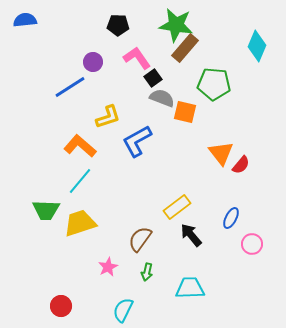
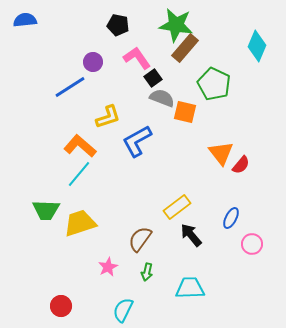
black pentagon: rotated 10 degrees clockwise
green pentagon: rotated 20 degrees clockwise
cyan line: moved 1 px left, 7 px up
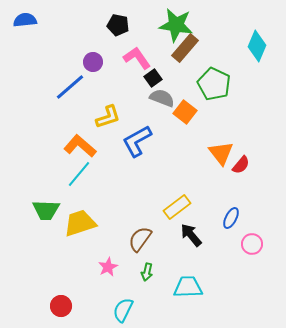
blue line: rotated 8 degrees counterclockwise
orange square: rotated 25 degrees clockwise
cyan trapezoid: moved 2 px left, 1 px up
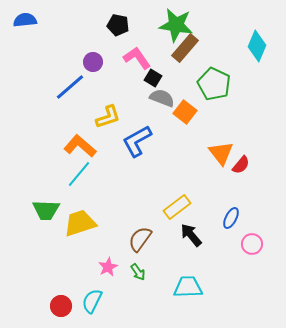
black square: rotated 24 degrees counterclockwise
green arrow: moved 9 px left; rotated 48 degrees counterclockwise
cyan semicircle: moved 31 px left, 9 px up
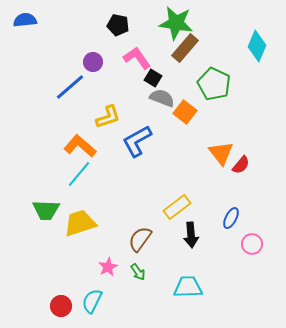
green star: moved 2 px up
black arrow: rotated 145 degrees counterclockwise
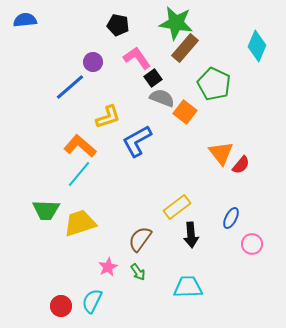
black square: rotated 24 degrees clockwise
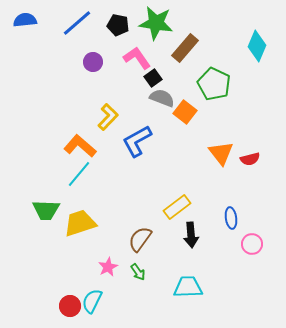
green star: moved 20 px left
blue line: moved 7 px right, 64 px up
yellow L-shape: rotated 28 degrees counterclockwise
red semicircle: moved 9 px right, 6 px up; rotated 36 degrees clockwise
blue ellipse: rotated 35 degrees counterclockwise
red circle: moved 9 px right
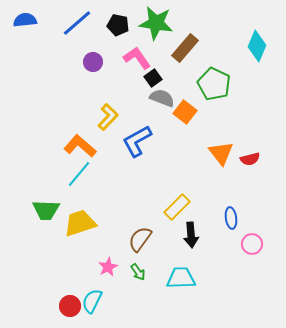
yellow rectangle: rotated 8 degrees counterclockwise
cyan trapezoid: moved 7 px left, 9 px up
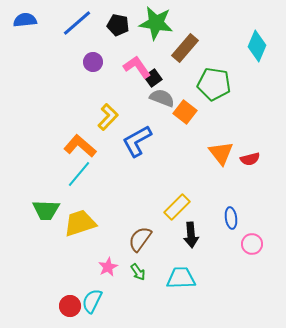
pink L-shape: moved 9 px down
green pentagon: rotated 16 degrees counterclockwise
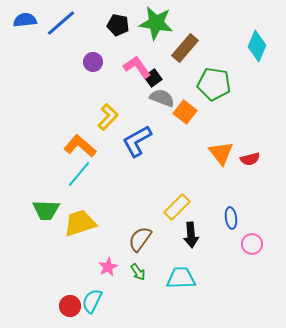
blue line: moved 16 px left
